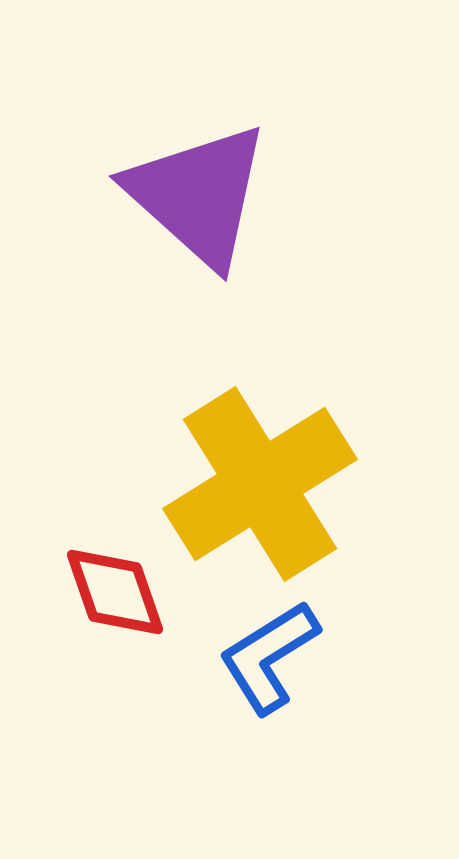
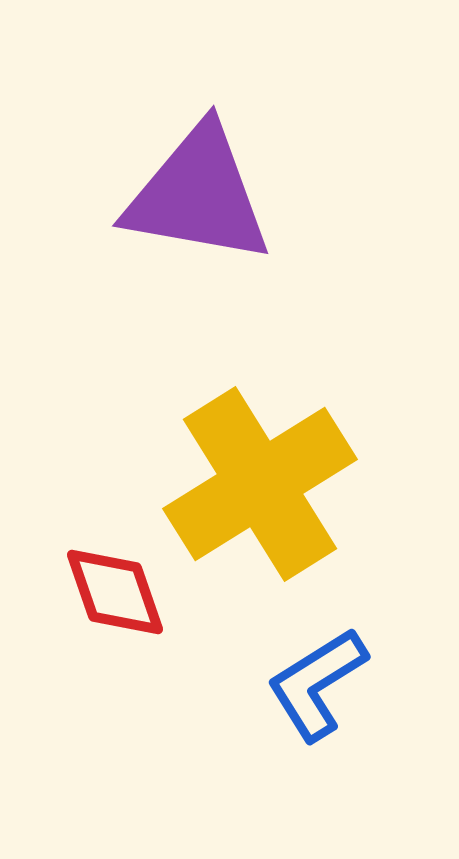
purple triangle: rotated 32 degrees counterclockwise
blue L-shape: moved 48 px right, 27 px down
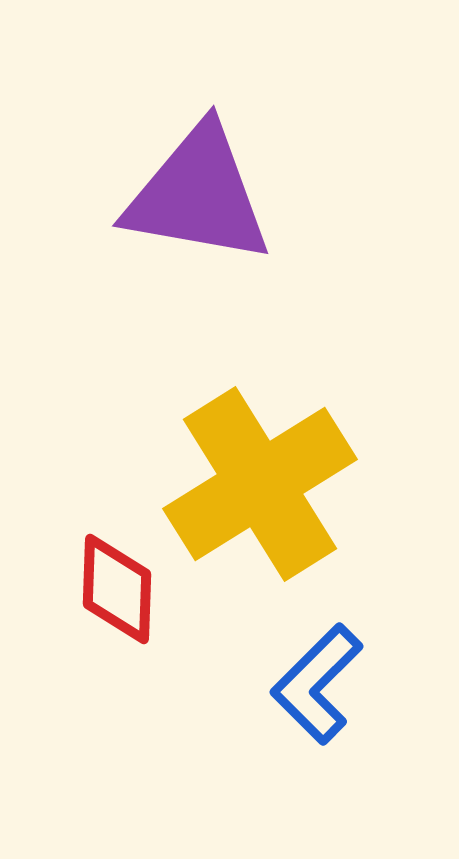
red diamond: moved 2 px right, 3 px up; rotated 21 degrees clockwise
blue L-shape: rotated 13 degrees counterclockwise
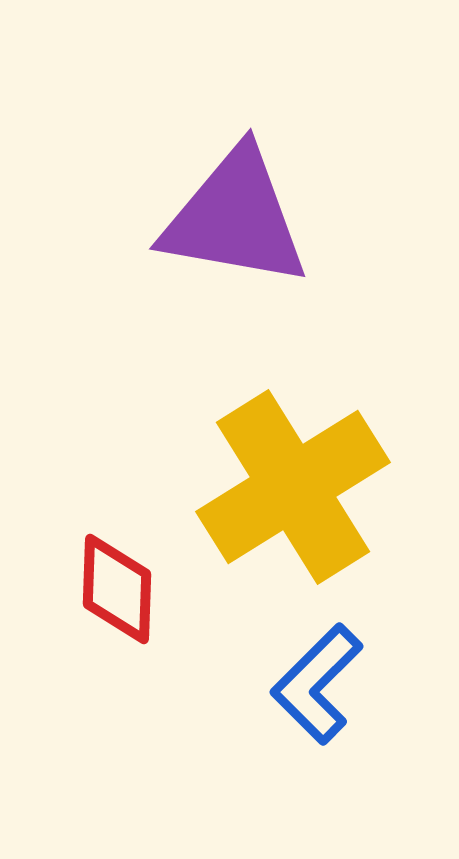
purple triangle: moved 37 px right, 23 px down
yellow cross: moved 33 px right, 3 px down
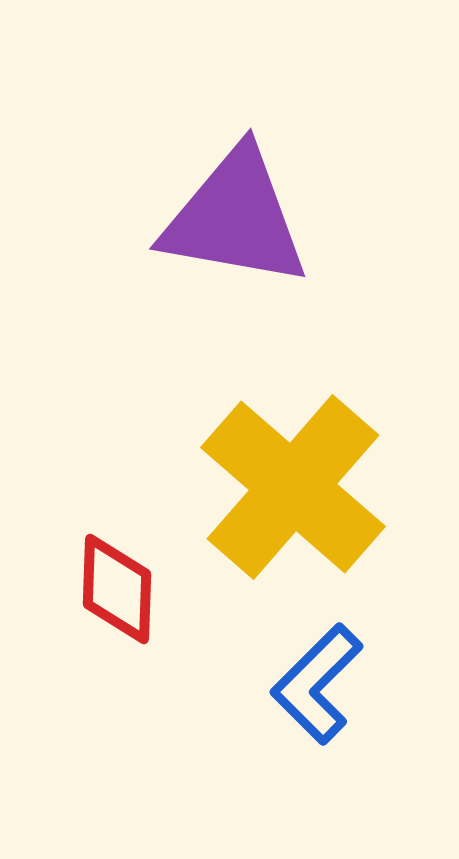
yellow cross: rotated 17 degrees counterclockwise
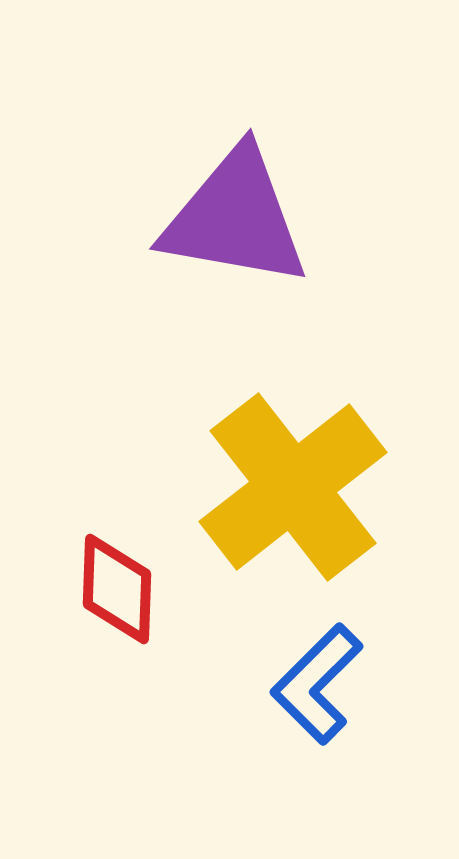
yellow cross: rotated 11 degrees clockwise
